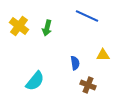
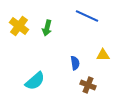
cyan semicircle: rotated 10 degrees clockwise
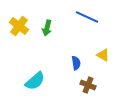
blue line: moved 1 px down
yellow triangle: rotated 32 degrees clockwise
blue semicircle: moved 1 px right
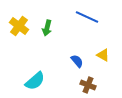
blue semicircle: moved 1 px right, 2 px up; rotated 32 degrees counterclockwise
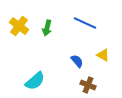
blue line: moved 2 px left, 6 px down
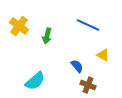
blue line: moved 3 px right, 2 px down
green arrow: moved 8 px down
blue semicircle: moved 5 px down
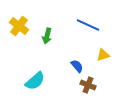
yellow triangle: rotated 48 degrees counterclockwise
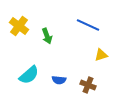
green arrow: rotated 35 degrees counterclockwise
yellow triangle: moved 2 px left
blue semicircle: moved 18 px left, 14 px down; rotated 136 degrees clockwise
cyan semicircle: moved 6 px left, 6 px up
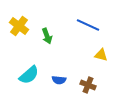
yellow triangle: rotated 32 degrees clockwise
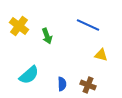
blue semicircle: moved 3 px right, 4 px down; rotated 96 degrees counterclockwise
